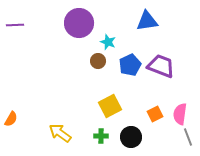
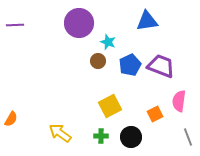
pink semicircle: moved 1 px left, 13 px up
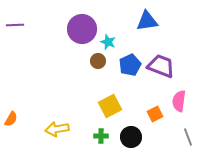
purple circle: moved 3 px right, 6 px down
yellow arrow: moved 3 px left, 4 px up; rotated 45 degrees counterclockwise
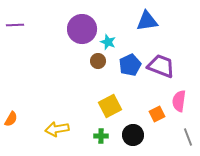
orange square: moved 2 px right
black circle: moved 2 px right, 2 px up
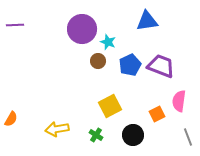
green cross: moved 5 px left, 1 px up; rotated 32 degrees clockwise
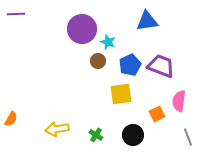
purple line: moved 1 px right, 11 px up
yellow square: moved 11 px right, 12 px up; rotated 20 degrees clockwise
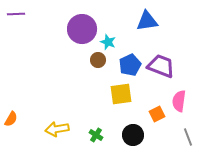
brown circle: moved 1 px up
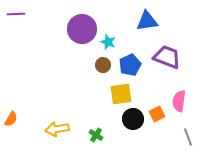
brown circle: moved 5 px right, 5 px down
purple trapezoid: moved 6 px right, 9 px up
black circle: moved 16 px up
